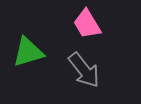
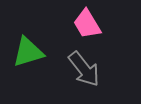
gray arrow: moved 1 px up
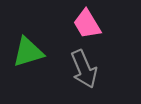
gray arrow: rotated 15 degrees clockwise
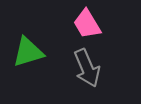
gray arrow: moved 3 px right, 1 px up
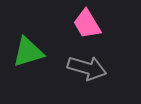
gray arrow: rotated 51 degrees counterclockwise
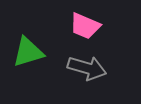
pink trapezoid: moved 2 px left, 2 px down; rotated 36 degrees counterclockwise
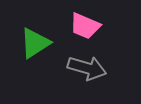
green triangle: moved 7 px right, 9 px up; rotated 16 degrees counterclockwise
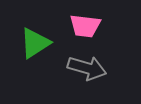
pink trapezoid: rotated 16 degrees counterclockwise
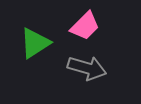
pink trapezoid: rotated 52 degrees counterclockwise
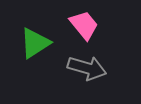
pink trapezoid: moved 1 px left, 1 px up; rotated 84 degrees counterclockwise
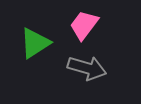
pink trapezoid: rotated 104 degrees counterclockwise
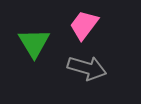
green triangle: moved 1 px left; rotated 28 degrees counterclockwise
